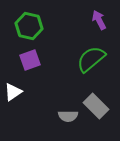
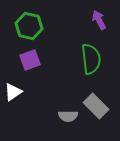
green semicircle: rotated 124 degrees clockwise
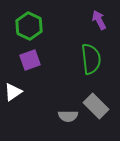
green hexagon: rotated 12 degrees clockwise
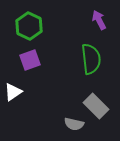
gray semicircle: moved 6 px right, 8 px down; rotated 12 degrees clockwise
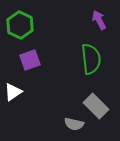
green hexagon: moved 9 px left, 1 px up
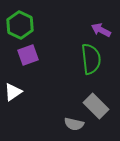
purple arrow: moved 2 px right, 10 px down; rotated 36 degrees counterclockwise
purple square: moved 2 px left, 5 px up
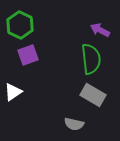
purple arrow: moved 1 px left
gray rectangle: moved 3 px left, 11 px up; rotated 15 degrees counterclockwise
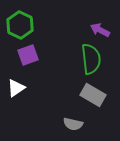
white triangle: moved 3 px right, 4 px up
gray semicircle: moved 1 px left
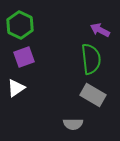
purple square: moved 4 px left, 2 px down
gray semicircle: rotated 12 degrees counterclockwise
